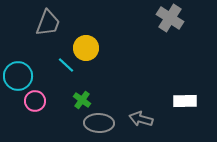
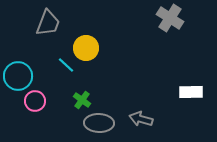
white rectangle: moved 6 px right, 9 px up
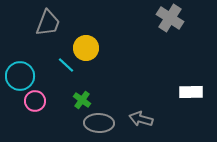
cyan circle: moved 2 px right
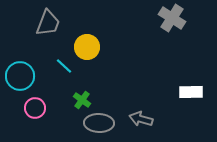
gray cross: moved 2 px right
yellow circle: moved 1 px right, 1 px up
cyan line: moved 2 px left, 1 px down
pink circle: moved 7 px down
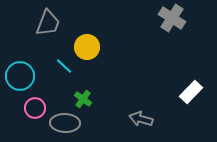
white rectangle: rotated 45 degrees counterclockwise
green cross: moved 1 px right, 1 px up
gray ellipse: moved 34 px left
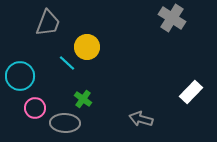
cyan line: moved 3 px right, 3 px up
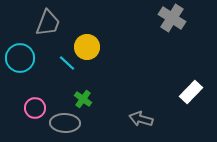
cyan circle: moved 18 px up
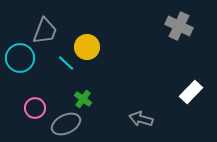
gray cross: moved 7 px right, 8 px down; rotated 8 degrees counterclockwise
gray trapezoid: moved 3 px left, 8 px down
cyan line: moved 1 px left
gray ellipse: moved 1 px right, 1 px down; rotated 28 degrees counterclockwise
